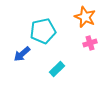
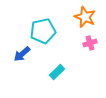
cyan rectangle: moved 3 px down
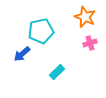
cyan pentagon: moved 2 px left
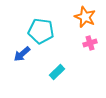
cyan pentagon: rotated 20 degrees clockwise
